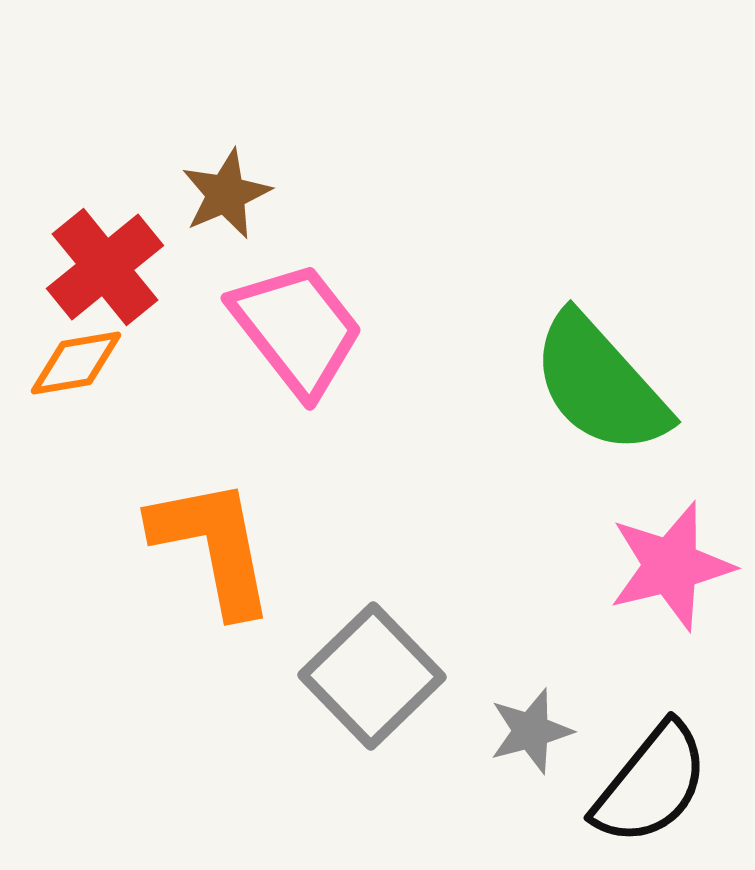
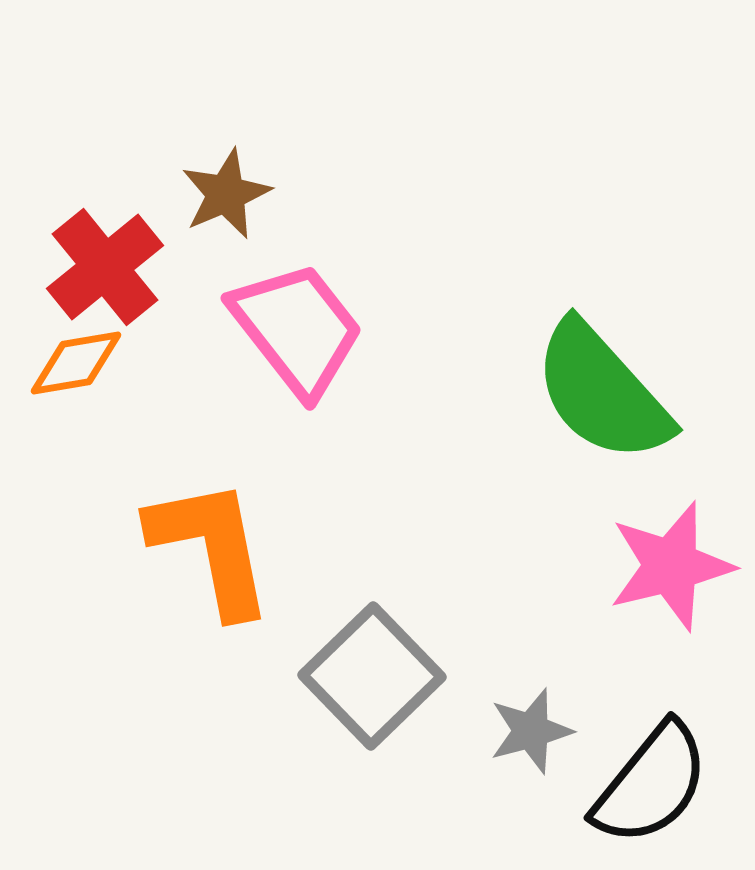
green semicircle: moved 2 px right, 8 px down
orange L-shape: moved 2 px left, 1 px down
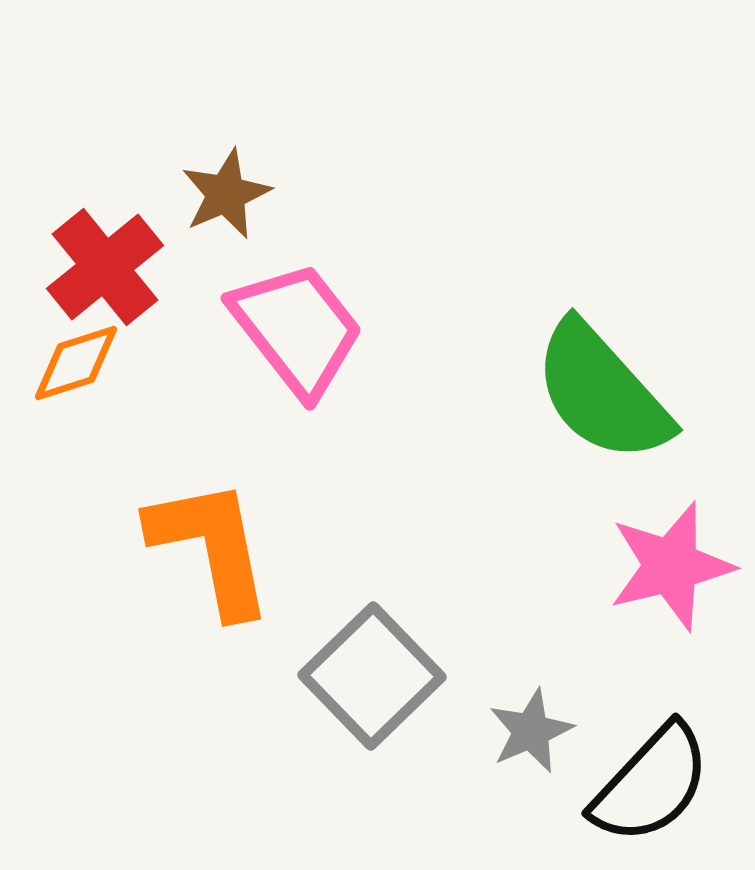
orange diamond: rotated 8 degrees counterclockwise
gray star: rotated 8 degrees counterclockwise
black semicircle: rotated 4 degrees clockwise
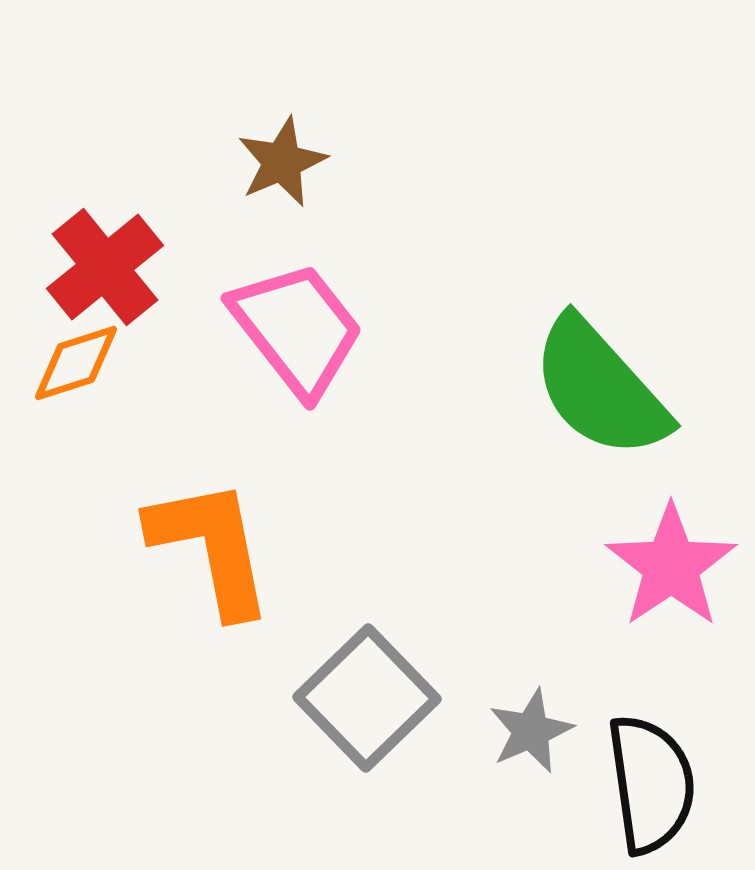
brown star: moved 56 px right, 32 px up
green semicircle: moved 2 px left, 4 px up
pink star: rotated 20 degrees counterclockwise
gray square: moved 5 px left, 22 px down
black semicircle: rotated 51 degrees counterclockwise
